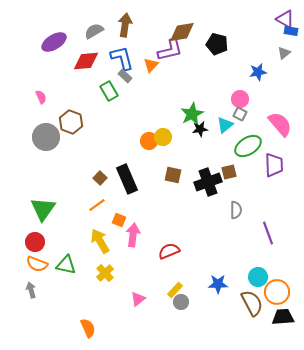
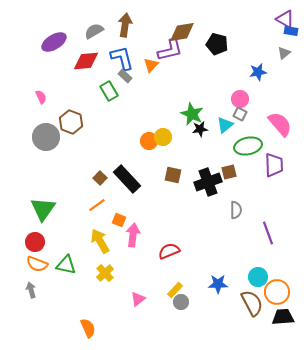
green star at (192, 114): rotated 20 degrees counterclockwise
green ellipse at (248, 146): rotated 20 degrees clockwise
black rectangle at (127, 179): rotated 20 degrees counterclockwise
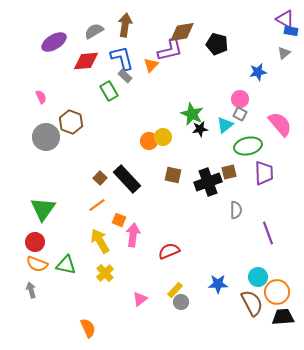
purple trapezoid at (274, 165): moved 10 px left, 8 px down
pink triangle at (138, 299): moved 2 px right
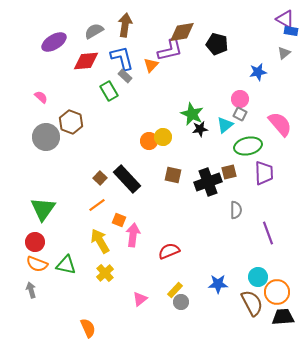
pink semicircle at (41, 97): rotated 24 degrees counterclockwise
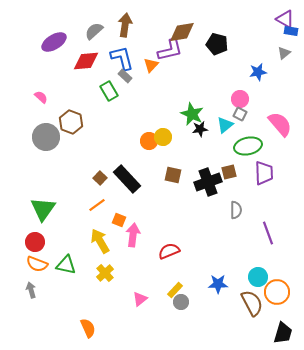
gray semicircle at (94, 31): rotated 12 degrees counterclockwise
black trapezoid at (283, 317): moved 16 px down; rotated 110 degrees clockwise
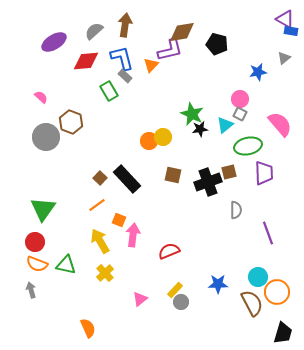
gray triangle at (284, 53): moved 5 px down
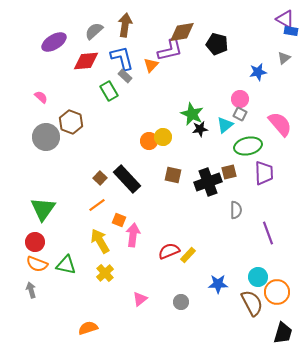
yellow rectangle at (175, 290): moved 13 px right, 35 px up
orange semicircle at (88, 328): rotated 84 degrees counterclockwise
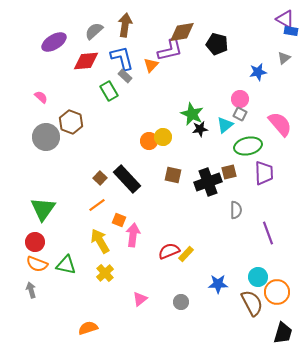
yellow rectangle at (188, 255): moved 2 px left, 1 px up
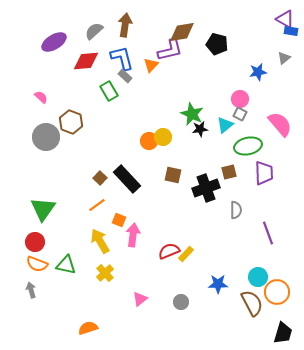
black cross at (208, 182): moved 2 px left, 6 px down
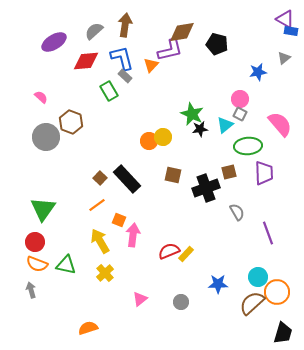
green ellipse at (248, 146): rotated 8 degrees clockwise
gray semicircle at (236, 210): moved 1 px right, 2 px down; rotated 30 degrees counterclockwise
brown semicircle at (252, 303): rotated 104 degrees counterclockwise
